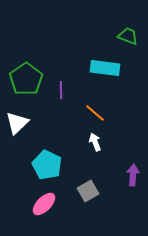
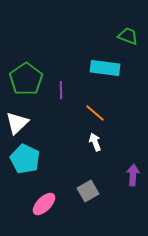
cyan pentagon: moved 22 px left, 6 px up
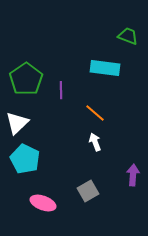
pink ellipse: moved 1 px left, 1 px up; rotated 65 degrees clockwise
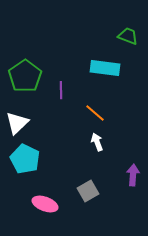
green pentagon: moved 1 px left, 3 px up
white arrow: moved 2 px right
pink ellipse: moved 2 px right, 1 px down
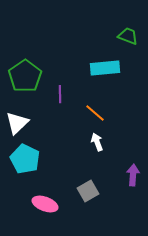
cyan rectangle: rotated 12 degrees counterclockwise
purple line: moved 1 px left, 4 px down
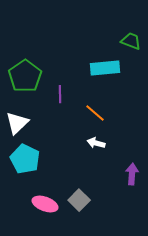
green trapezoid: moved 3 px right, 5 px down
white arrow: moved 1 px left, 1 px down; rotated 54 degrees counterclockwise
purple arrow: moved 1 px left, 1 px up
gray square: moved 9 px left, 9 px down; rotated 15 degrees counterclockwise
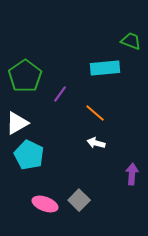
purple line: rotated 36 degrees clockwise
white triangle: rotated 15 degrees clockwise
cyan pentagon: moved 4 px right, 4 px up
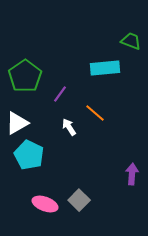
white arrow: moved 27 px left, 16 px up; rotated 42 degrees clockwise
